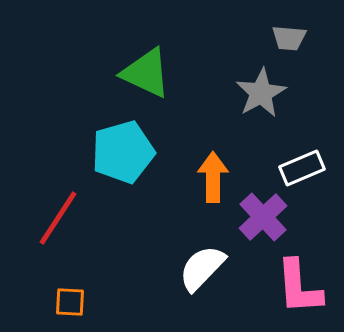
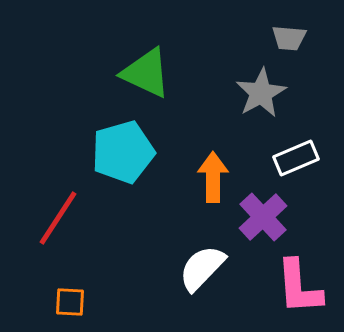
white rectangle: moved 6 px left, 10 px up
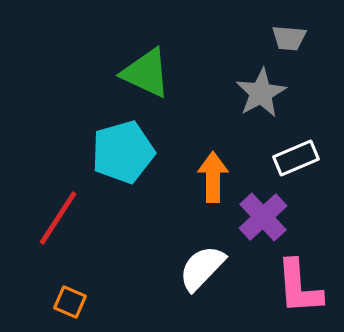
orange square: rotated 20 degrees clockwise
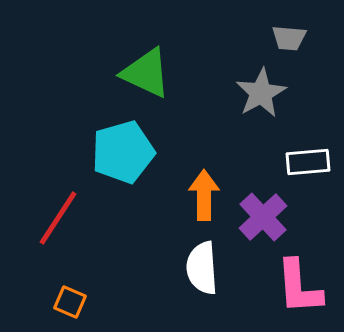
white rectangle: moved 12 px right, 4 px down; rotated 18 degrees clockwise
orange arrow: moved 9 px left, 18 px down
white semicircle: rotated 48 degrees counterclockwise
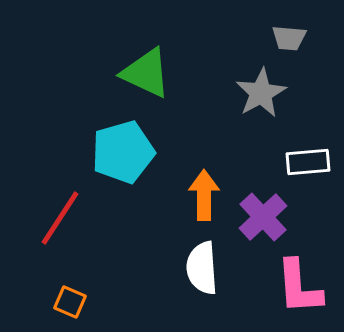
red line: moved 2 px right
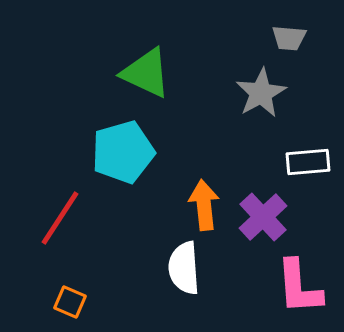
orange arrow: moved 10 px down; rotated 6 degrees counterclockwise
white semicircle: moved 18 px left
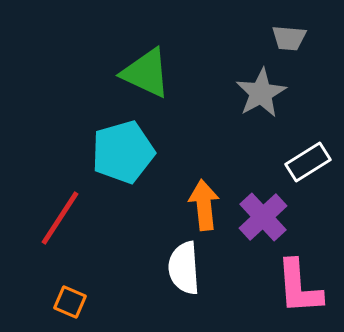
white rectangle: rotated 27 degrees counterclockwise
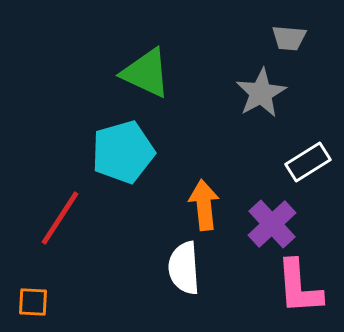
purple cross: moved 9 px right, 7 px down
orange square: moved 37 px left; rotated 20 degrees counterclockwise
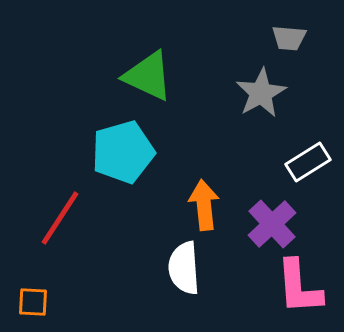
green triangle: moved 2 px right, 3 px down
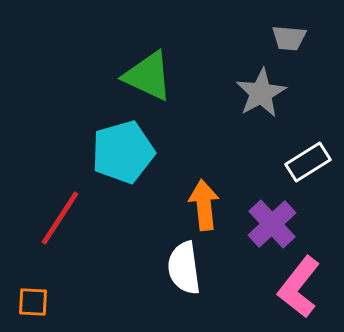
white semicircle: rotated 4 degrees counterclockwise
pink L-shape: rotated 42 degrees clockwise
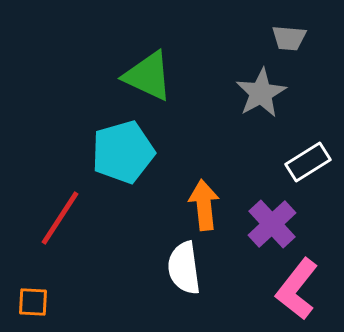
pink L-shape: moved 2 px left, 2 px down
